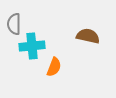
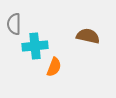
cyan cross: moved 3 px right
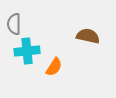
cyan cross: moved 8 px left, 5 px down
orange semicircle: rotated 12 degrees clockwise
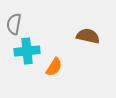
gray semicircle: rotated 10 degrees clockwise
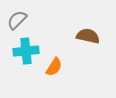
gray semicircle: moved 3 px right, 4 px up; rotated 35 degrees clockwise
cyan cross: moved 1 px left
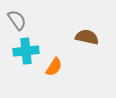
gray semicircle: rotated 100 degrees clockwise
brown semicircle: moved 1 px left, 1 px down
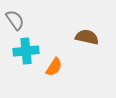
gray semicircle: moved 2 px left
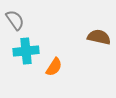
brown semicircle: moved 12 px right
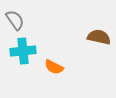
cyan cross: moved 3 px left
orange semicircle: rotated 84 degrees clockwise
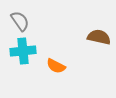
gray semicircle: moved 5 px right, 1 px down
orange semicircle: moved 2 px right, 1 px up
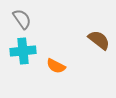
gray semicircle: moved 2 px right, 2 px up
brown semicircle: moved 3 px down; rotated 25 degrees clockwise
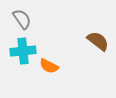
brown semicircle: moved 1 px left, 1 px down
orange semicircle: moved 7 px left
